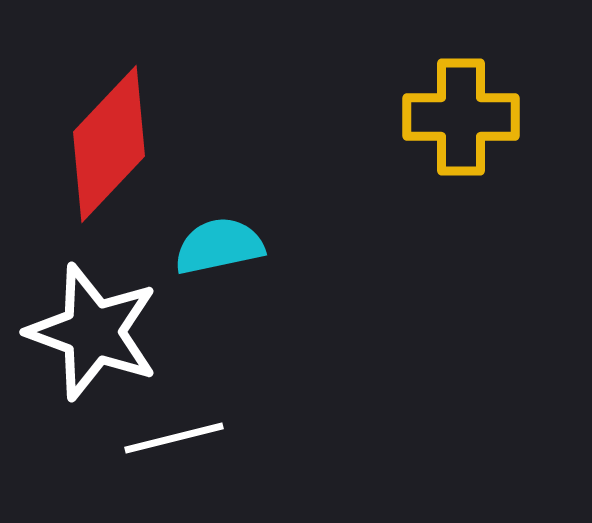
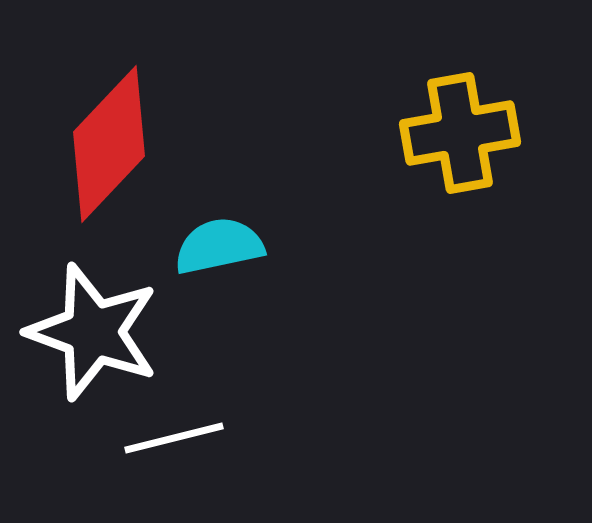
yellow cross: moved 1 px left, 16 px down; rotated 10 degrees counterclockwise
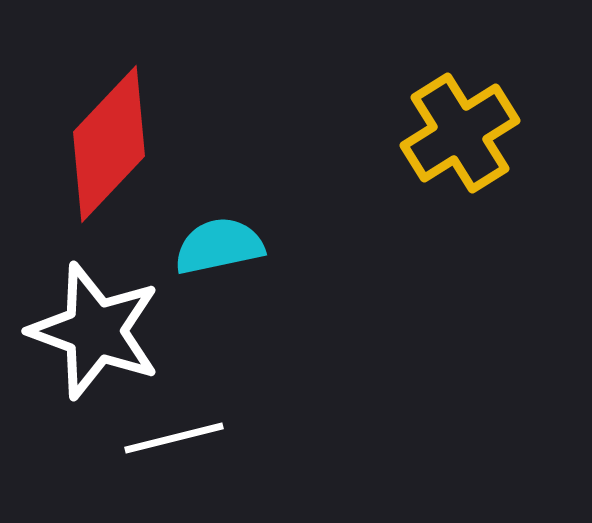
yellow cross: rotated 22 degrees counterclockwise
white star: moved 2 px right, 1 px up
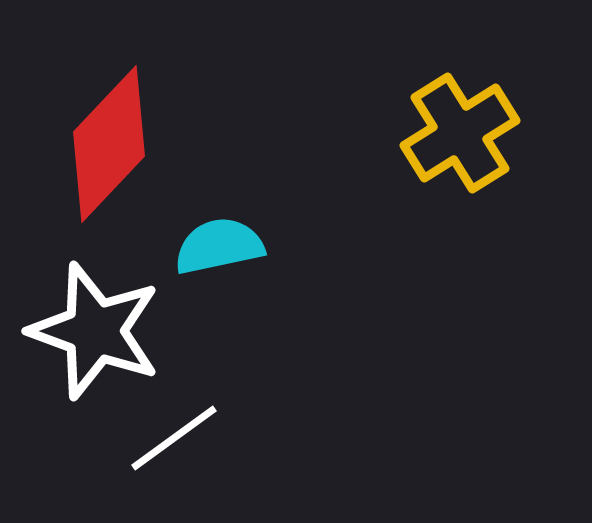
white line: rotated 22 degrees counterclockwise
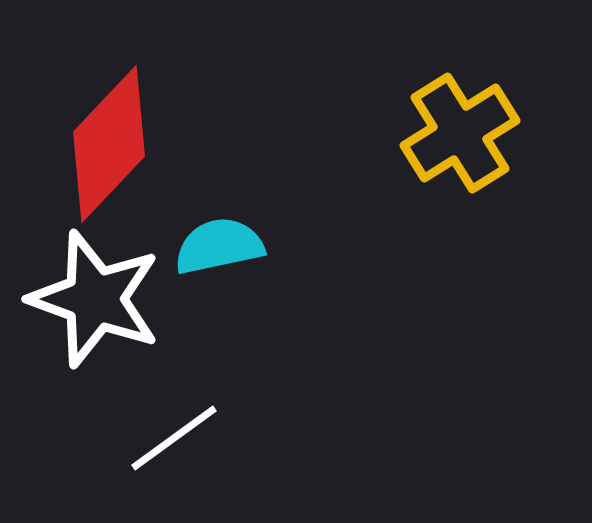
white star: moved 32 px up
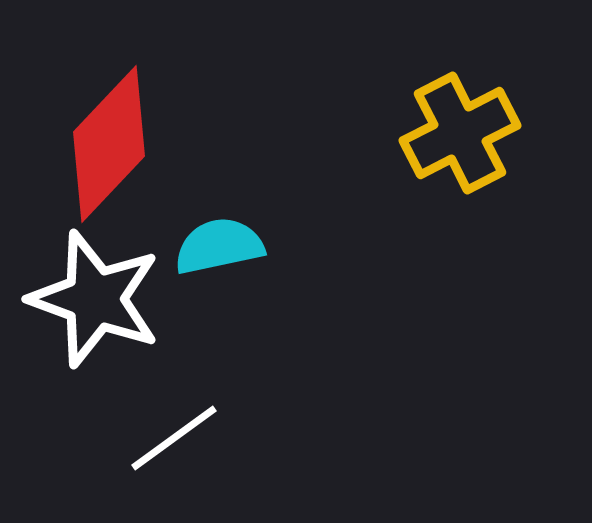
yellow cross: rotated 5 degrees clockwise
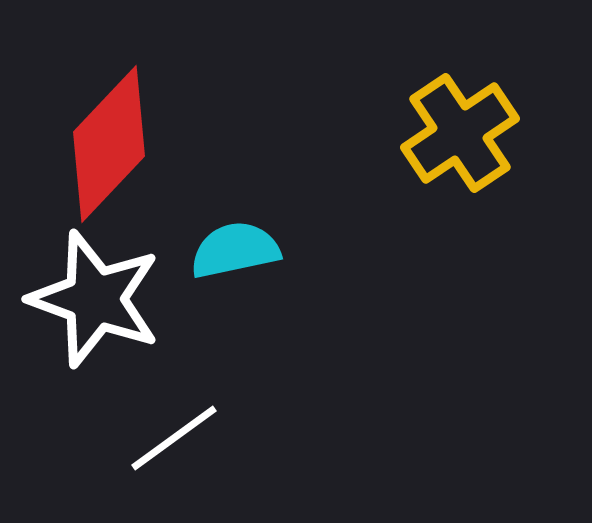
yellow cross: rotated 7 degrees counterclockwise
cyan semicircle: moved 16 px right, 4 px down
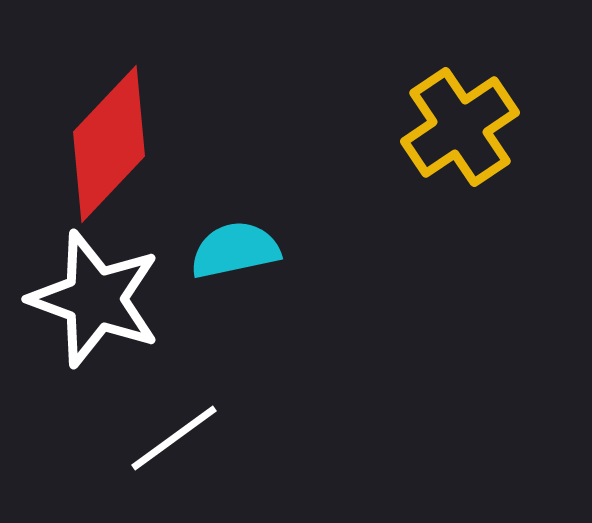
yellow cross: moved 6 px up
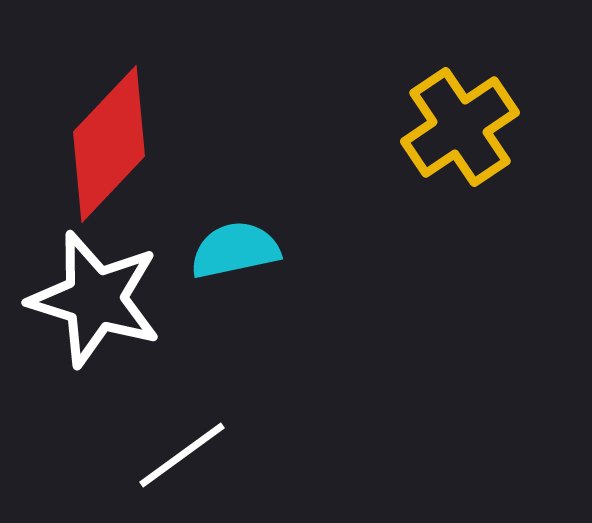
white star: rotated 3 degrees counterclockwise
white line: moved 8 px right, 17 px down
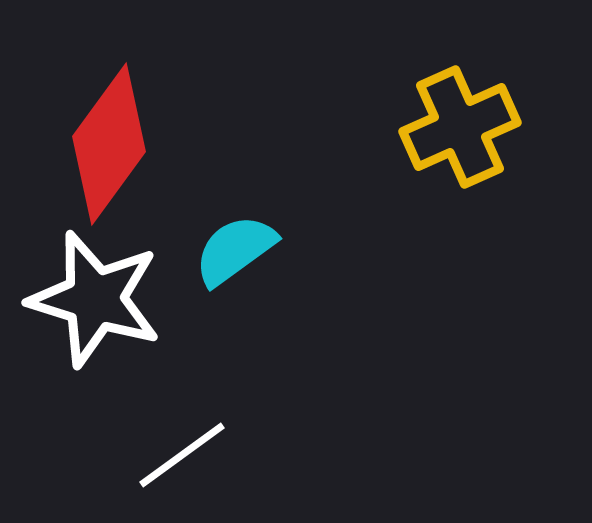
yellow cross: rotated 10 degrees clockwise
red diamond: rotated 7 degrees counterclockwise
cyan semicircle: rotated 24 degrees counterclockwise
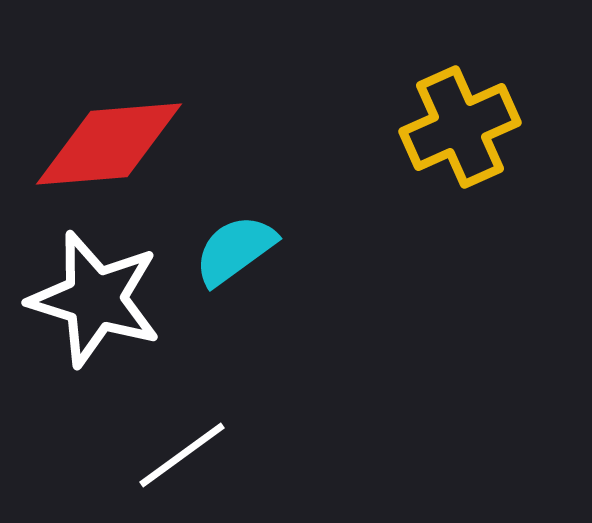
red diamond: rotated 49 degrees clockwise
